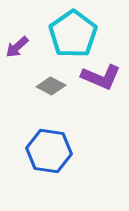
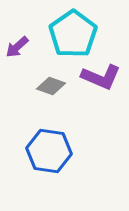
gray diamond: rotated 8 degrees counterclockwise
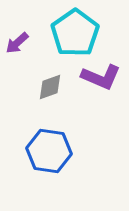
cyan pentagon: moved 2 px right, 1 px up
purple arrow: moved 4 px up
gray diamond: moved 1 px left, 1 px down; rotated 40 degrees counterclockwise
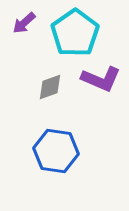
purple arrow: moved 7 px right, 20 px up
purple L-shape: moved 2 px down
blue hexagon: moved 7 px right
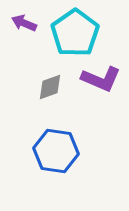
purple arrow: rotated 65 degrees clockwise
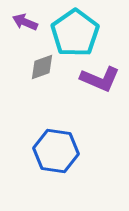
purple arrow: moved 1 px right, 1 px up
purple L-shape: moved 1 px left
gray diamond: moved 8 px left, 20 px up
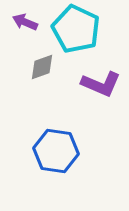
cyan pentagon: moved 1 px right, 4 px up; rotated 12 degrees counterclockwise
purple L-shape: moved 1 px right, 5 px down
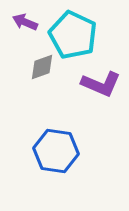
cyan pentagon: moved 3 px left, 6 px down
